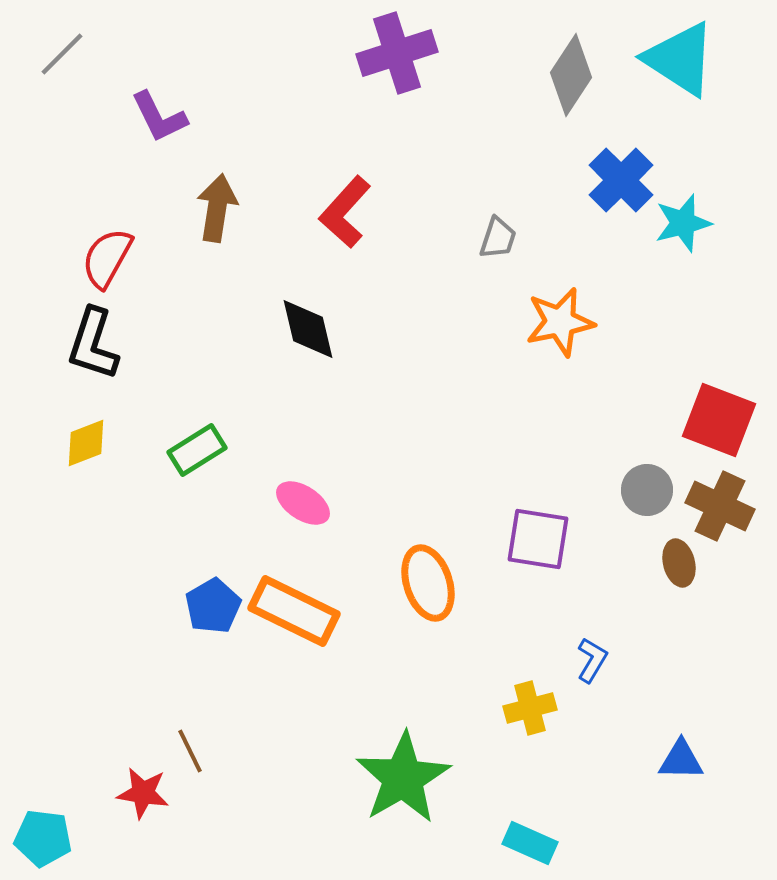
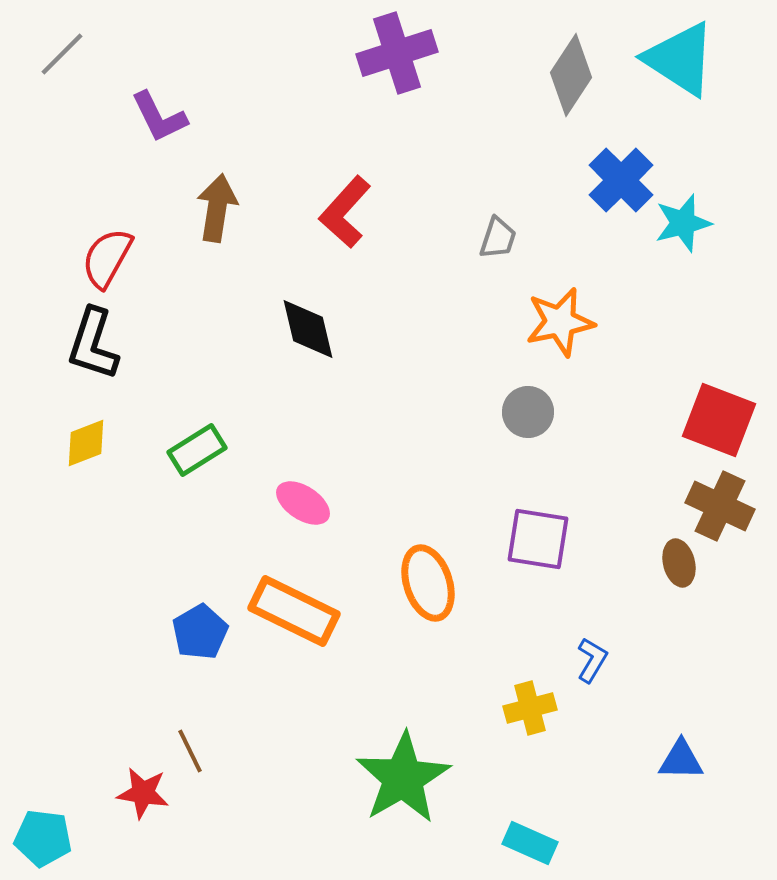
gray circle: moved 119 px left, 78 px up
blue pentagon: moved 13 px left, 26 px down
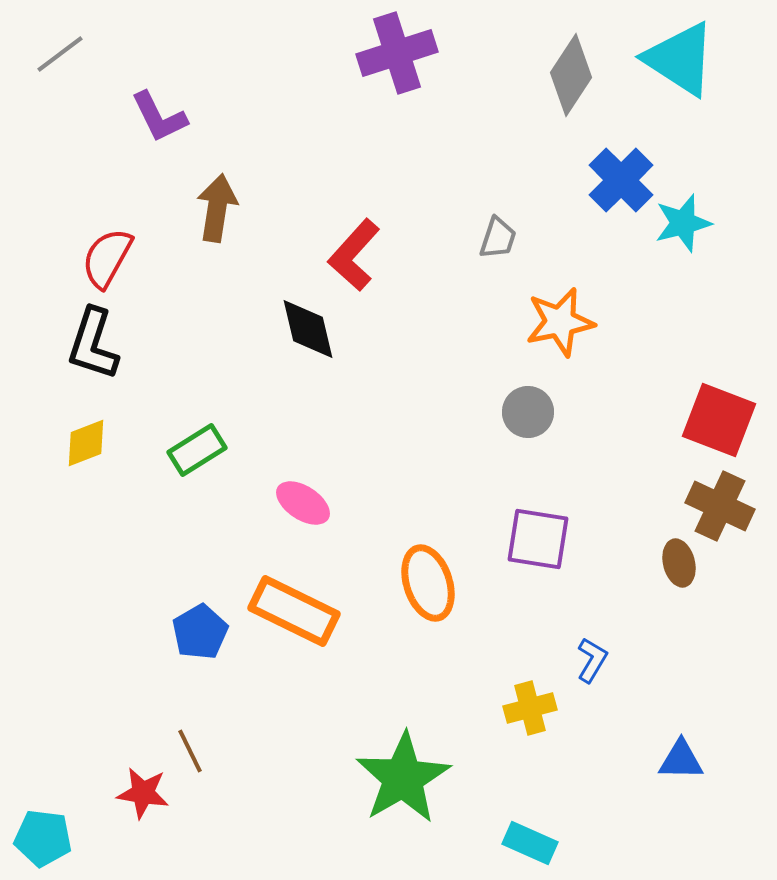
gray line: moved 2 px left; rotated 8 degrees clockwise
red L-shape: moved 9 px right, 43 px down
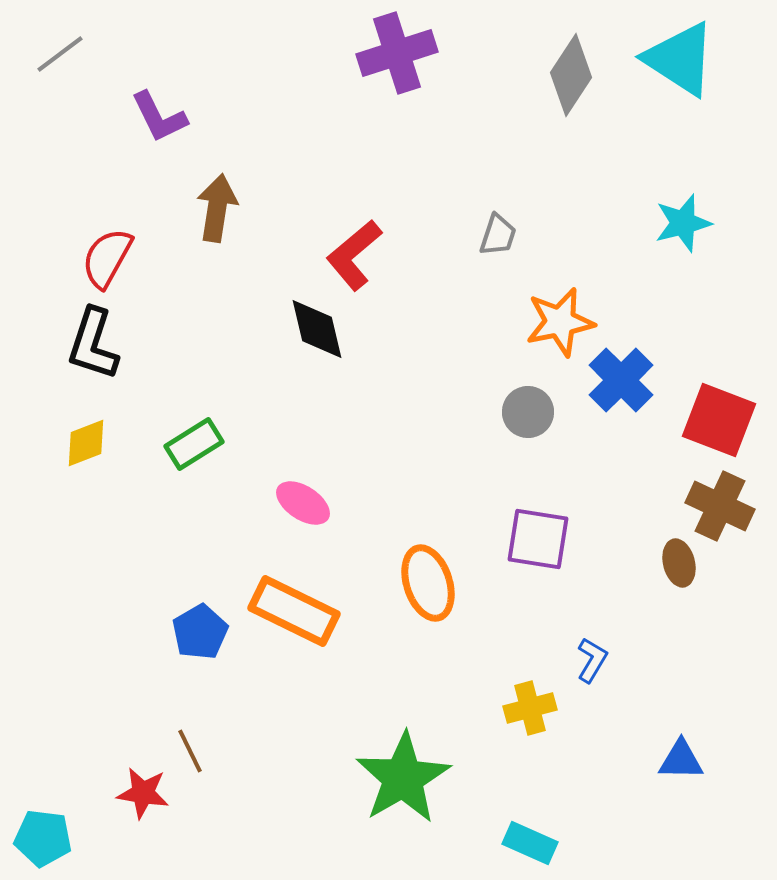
blue cross: moved 200 px down
gray trapezoid: moved 3 px up
red L-shape: rotated 8 degrees clockwise
black diamond: moved 9 px right
green rectangle: moved 3 px left, 6 px up
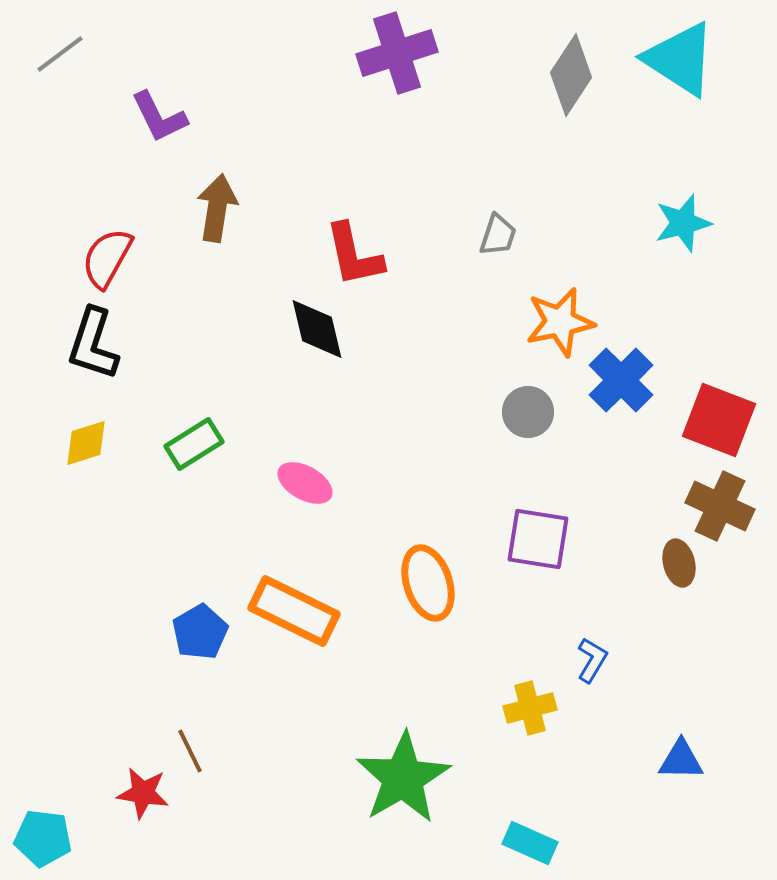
red L-shape: rotated 62 degrees counterclockwise
yellow diamond: rotated 4 degrees clockwise
pink ellipse: moved 2 px right, 20 px up; rotated 4 degrees counterclockwise
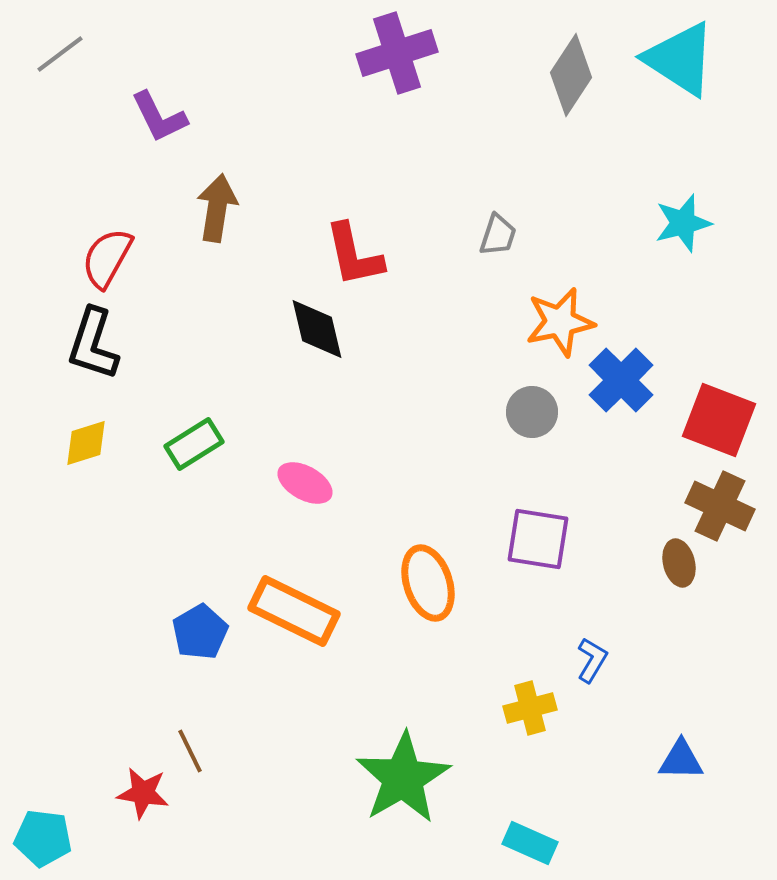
gray circle: moved 4 px right
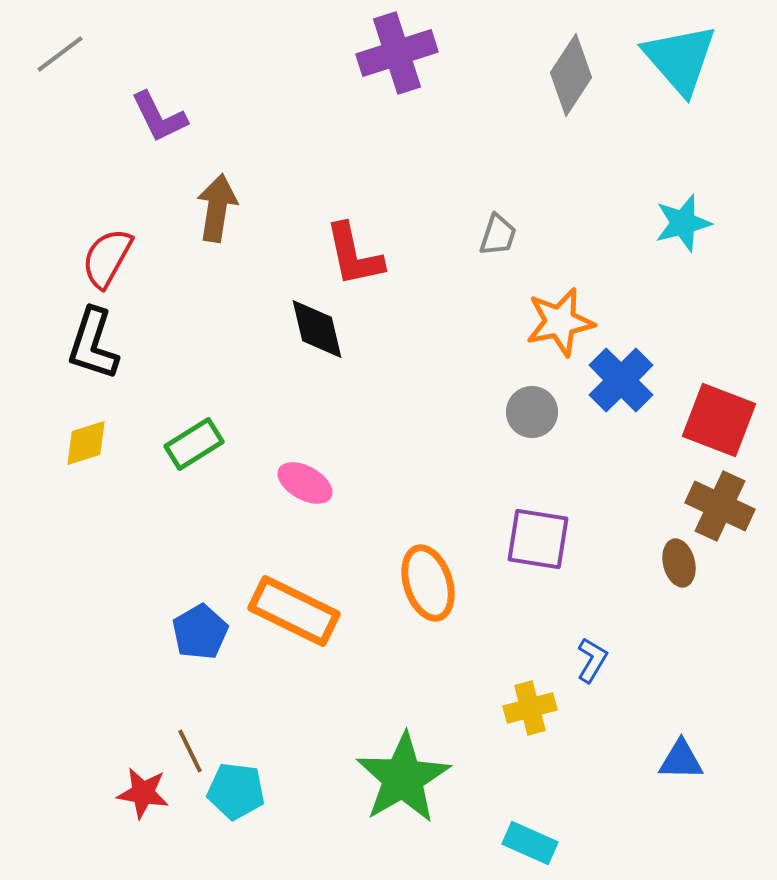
cyan triangle: rotated 16 degrees clockwise
cyan pentagon: moved 193 px right, 47 px up
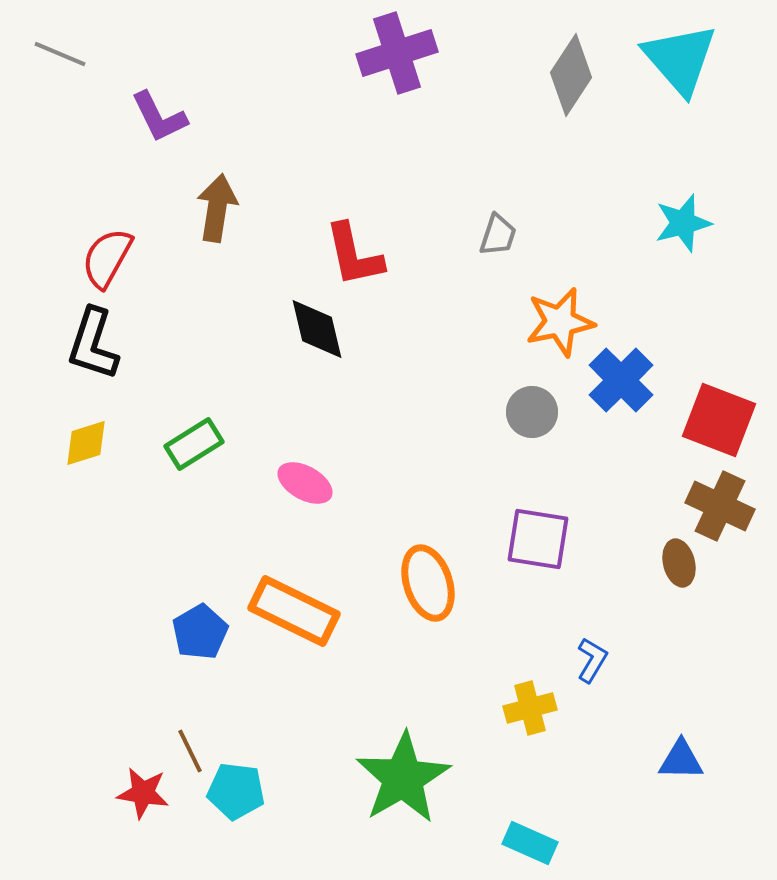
gray line: rotated 60 degrees clockwise
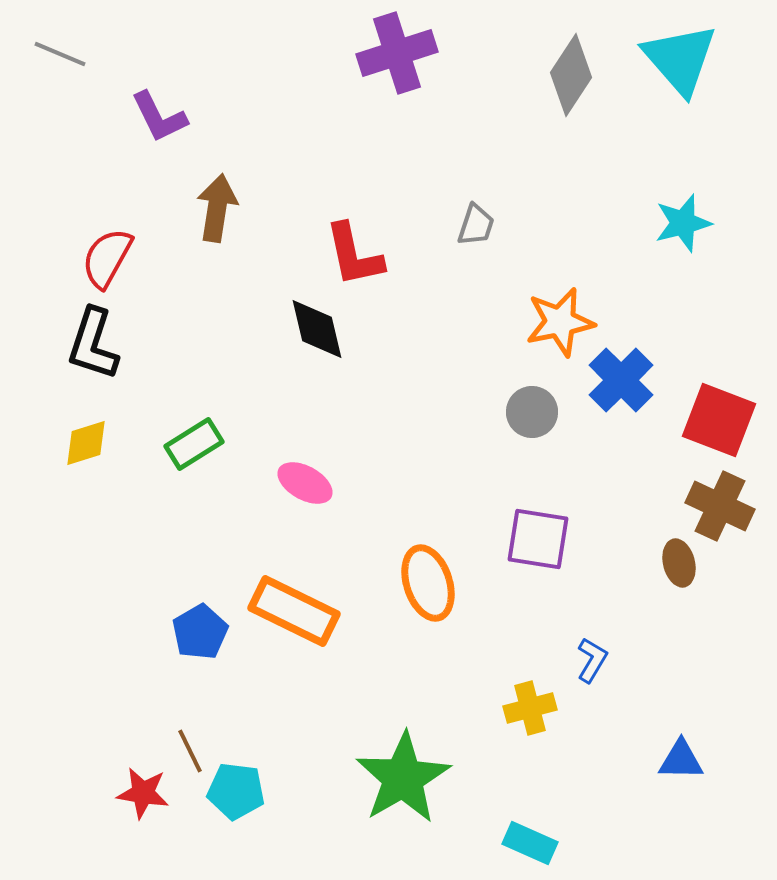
gray trapezoid: moved 22 px left, 10 px up
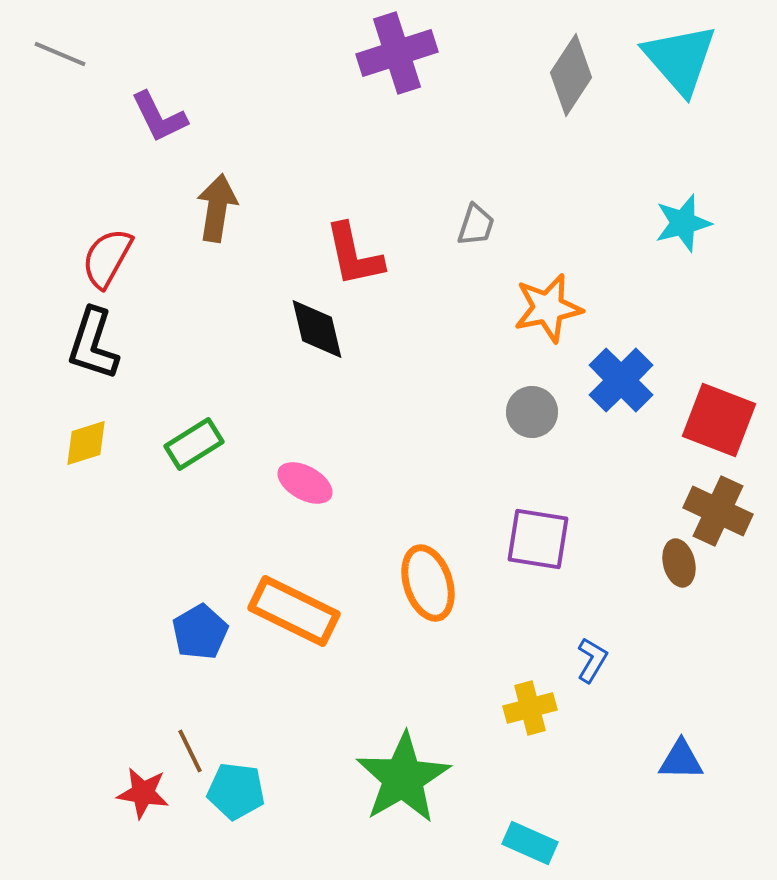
orange star: moved 12 px left, 14 px up
brown cross: moved 2 px left, 5 px down
